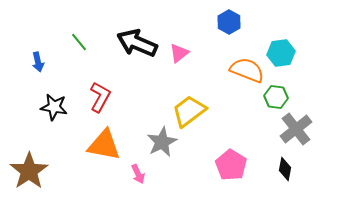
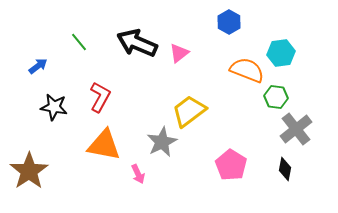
blue arrow: moved 4 px down; rotated 114 degrees counterclockwise
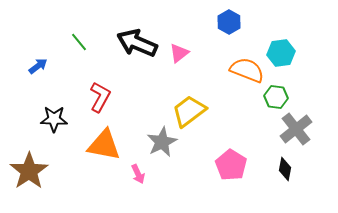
black star: moved 12 px down; rotated 8 degrees counterclockwise
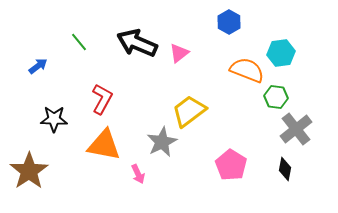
red L-shape: moved 2 px right, 2 px down
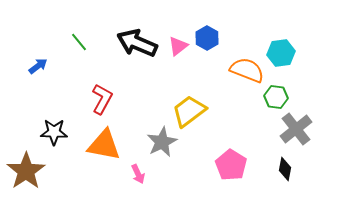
blue hexagon: moved 22 px left, 16 px down
pink triangle: moved 1 px left, 7 px up
black star: moved 13 px down
brown star: moved 3 px left
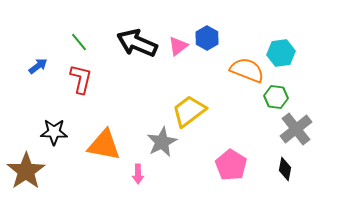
red L-shape: moved 21 px left, 20 px up; rotated 16 degrees counterclockwise
pink arrow: rotated 24 degrees clockwise
